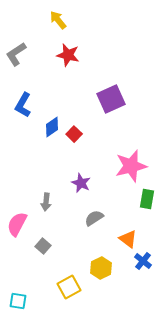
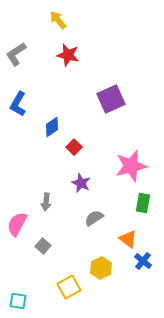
blue L-shape: moved 5 px left, 1 px up
red square: moved 13 px down
green rectangle: moved 4 px left, 4 px down
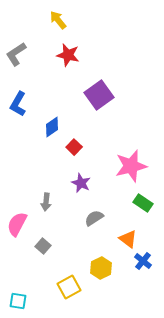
purple square: moved 12 px left, 4 px up; rotated 12 degrees counterclockwise
green rectangle: rotated 66 degrees counterclockwise
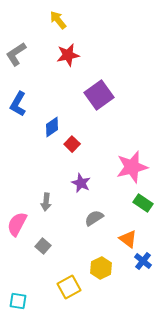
red star: rotated 25 degrees counterclockwise
red square: moved 2 px left, 3 px up
pink star: moved 1 px right, 1 px down
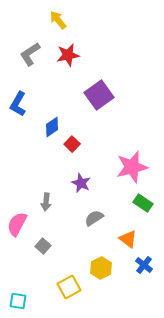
gray L-shape: moved 14 px right
blue cross: moved 1 px right, 4 px down
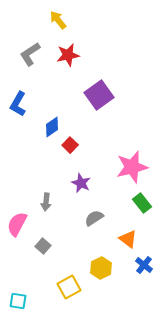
red square: moved 2 px left, 1 px down
green rectangle: moved 1 px left; rotated 18 degrees clockwise
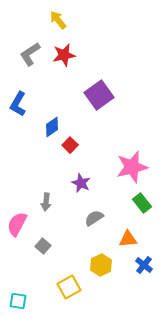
red star: moved 4 px left
orange triangle: rotated 42 degrees counterclockwise
yellow hexagon: moved 3 px up
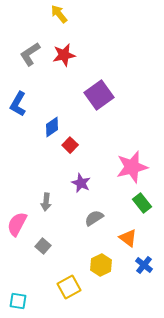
yellow arrow: moved 1 px right, 6 px up
orange triangle: moved 1 px up; rotated 42 degrees clockwise
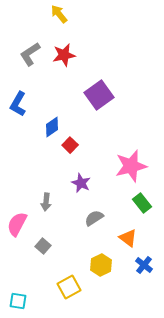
pink star: moved 1 px left, 1 px up
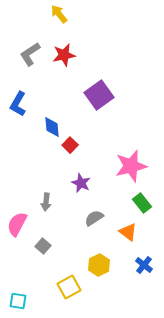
blue diamond: rotated 60 degrees counterclockwise
orange triangle: moved 6 px up
yellow hexagon: moved 2 px left
